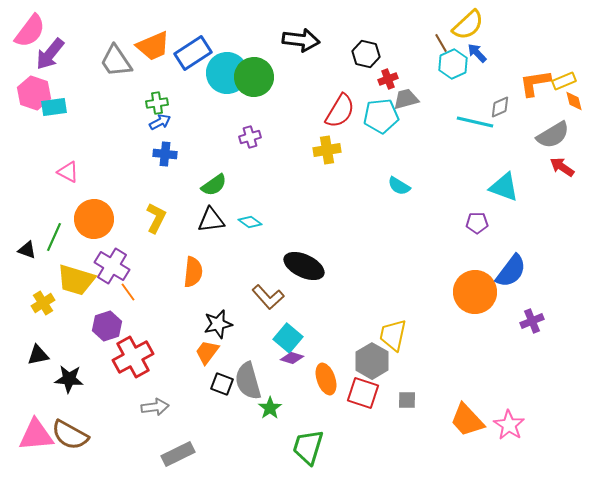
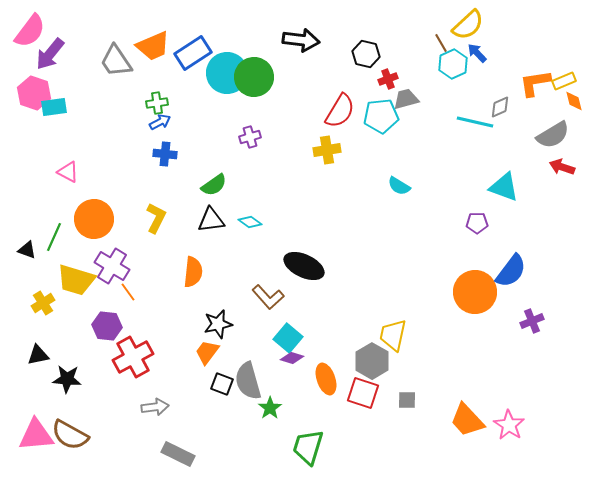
red arrow at (562, 167): rotated 15 degrees counterclockwise
purple hexagon at (107, 326): rotated 24 degrees clockwise
black star at (69, 379): moved 2 px left
gray rectangle at (178, 454): rotated 52 degrees clockwise
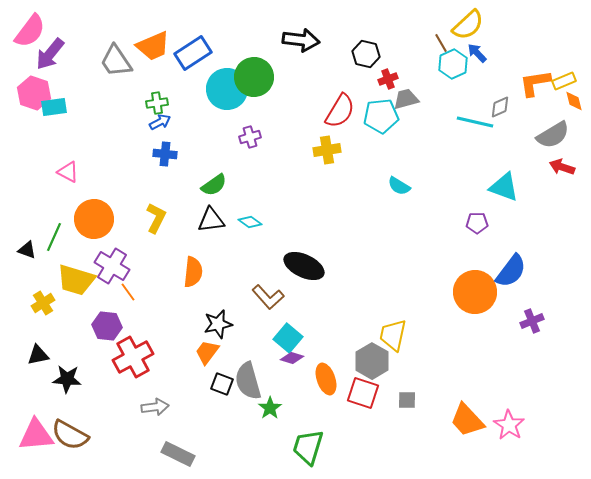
cyan circle at (227, 73): moved 16 px down
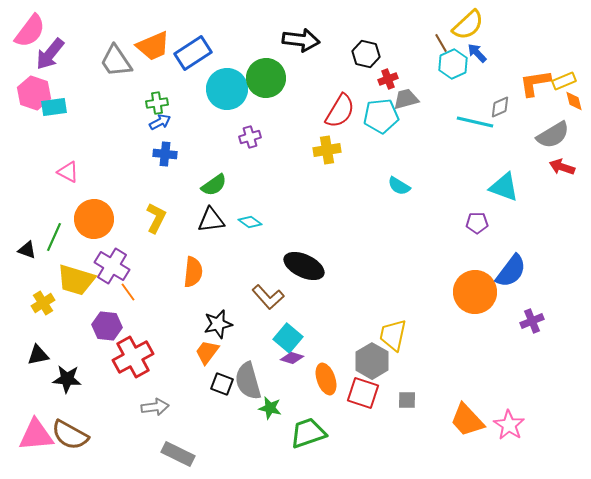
green circle at (254, 77): moved 12 px right, 1 px down
green star at (270, 408): rotated 25 degrees counterclockwise
green trapezoid at (308, 447): moved 14 px up; rotated 54 degrees clockwise
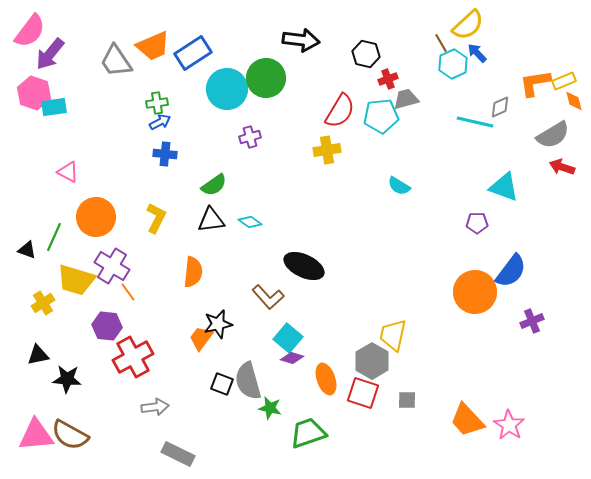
orange circle at (94, 219): moved 2 px right, 2 px up
orange trapezoid at (207, 352): moved 6 px left, 14 px up
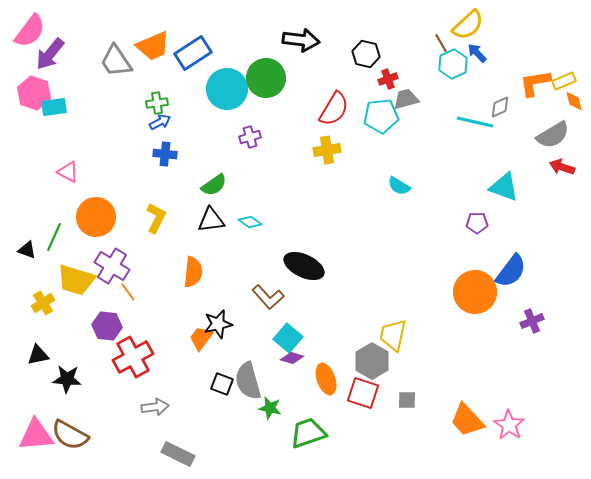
red semicircle at (340, 111): moved 6 px left, 2 px up
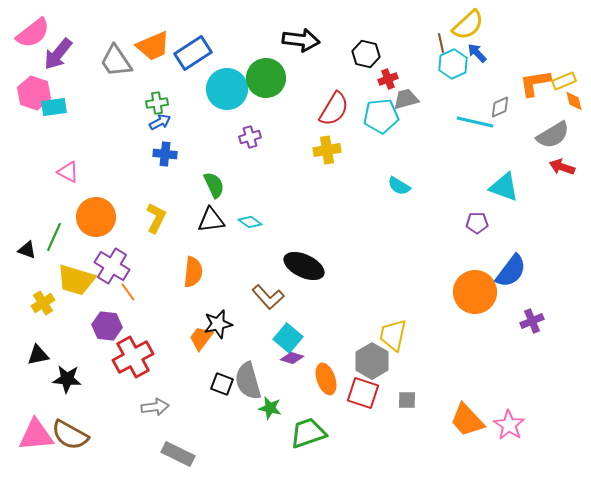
pink semicircle at (30, 31): moved 3 px right, 2 px down; rotated 15 degrees clockwise
brown line at (441, 43): rotated 18 degrees clockwise
purple arrow at (50, 54): moved 8 px right
green semicircle at (214, 185): rotated 80 degrees counterclockwise
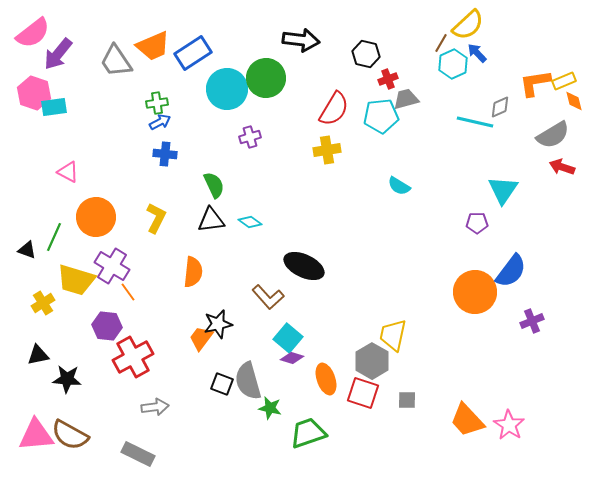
brown line at (441, 43): rotated 42 degrees clockwise
cyan triangle at (504, 187): moved 1 px left, 3 px down; rotated 44 degrees clockwise
gray rectangle at (178, 454): moved 40 px left
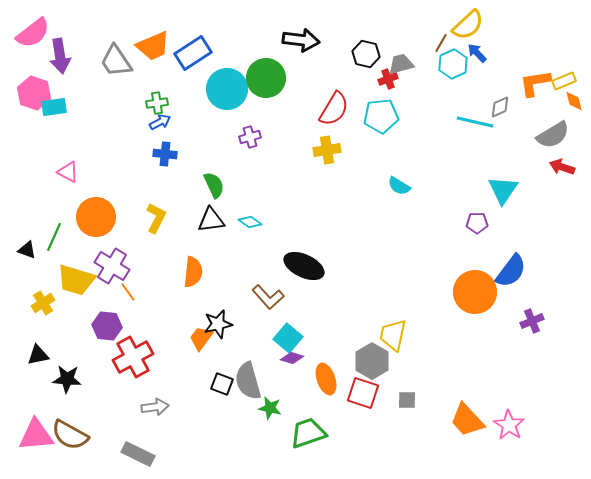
purple arrow at (58, 54): moved 2 px right, 2 px down; rotated 48 degrees counterclockwise
gray trapezoid at (406, 99): moved 5 px left, 35 px up
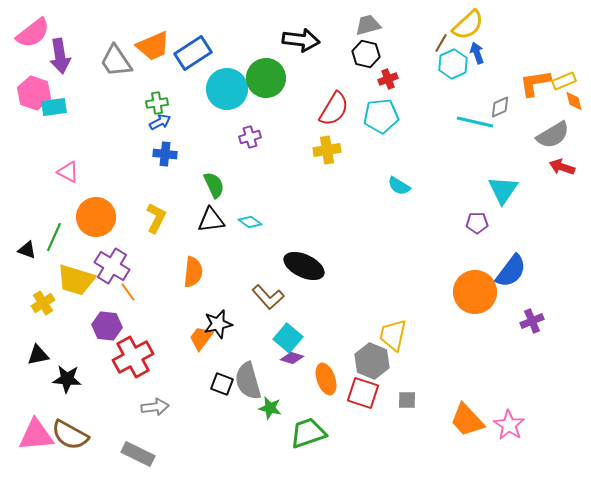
blue arrow at (477, 53): rotated 25 degrees clockwise
gray trapezoid at (401, 64): moved 33 px left, 39 px up
gray hexagon at (372, 361): rotated 8 degrees counterclockwise
